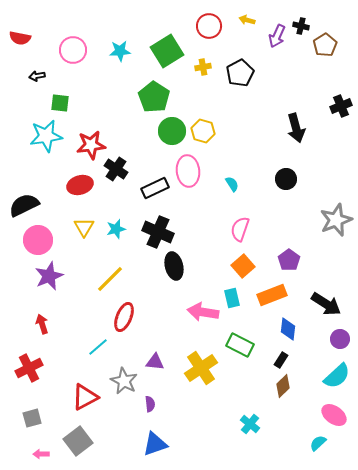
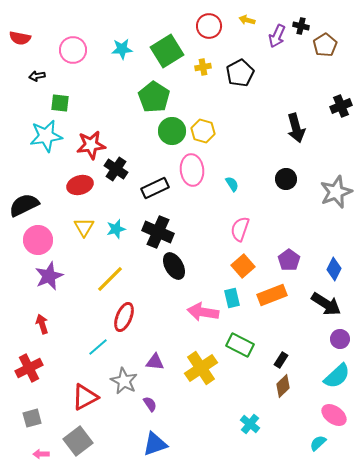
cyan star at (120, 51): moved 2 px right, 2 px up
pink ellipse at (188, 171): moved 4 px right, 1 px up
gray star at (336, 220): moved 28 px up
black ellipse at (174, 266): rotated 16 degrees counterclockwise
blue diamond at (288, 329): moved 46 px right, 60 px up; rotated 20 degrees clockwise
purple semicircle at (150, 404): rotated 28 degrees counterclockwise
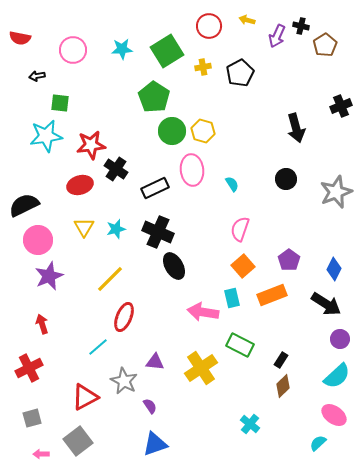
purple semicircle at (150, 404): moved 2 px down
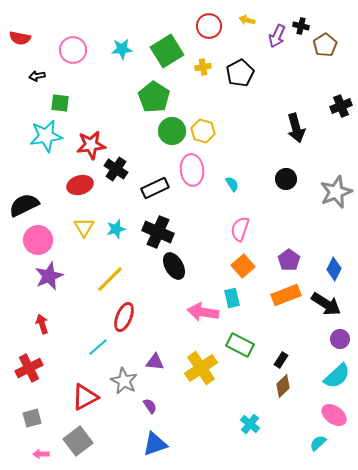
orange rectangle at (272, 295): moved 14 px right
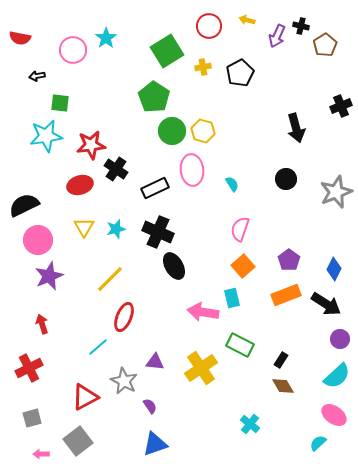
cyan star at (122, 49): moved 16 px left, 11 px up; rotated 30 degrees counterclockwise
brown diamond at (283, 386): rotated 75 degrees counterclockwise
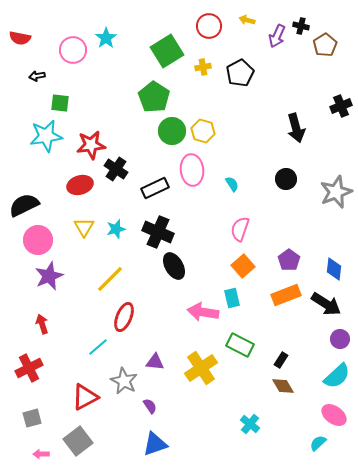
blue diamond at (334, 269): rotated 20 degrees counterclockwise
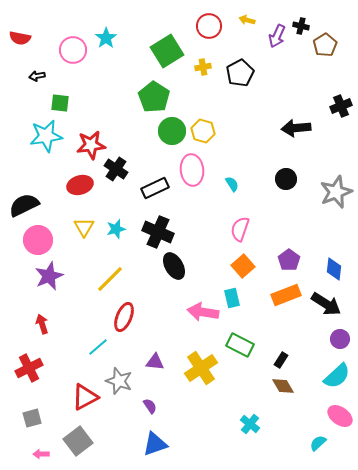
black arrow at (296, 128): rotated 100 degrees clockwise
gray star at (124, 381): moved 5 px left; rotated 8 degrees counterclockwise
pink ellipse at (334, 415): moved 6 px right, 1 px down
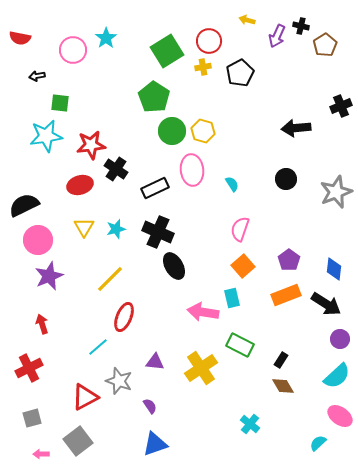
red circle at (209, 26): moved 15 px down
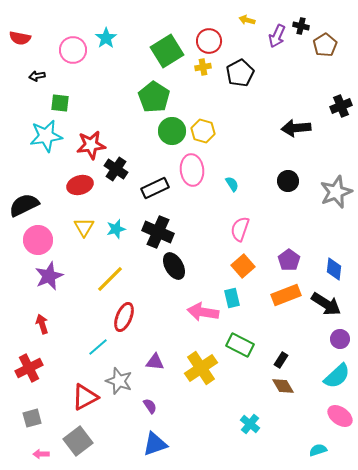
black circle at (286, 179): moved 2 px right, 2 px down
cyan semicircle at (318, 443): moved 7 px down; rotated 24 degrees clockwise
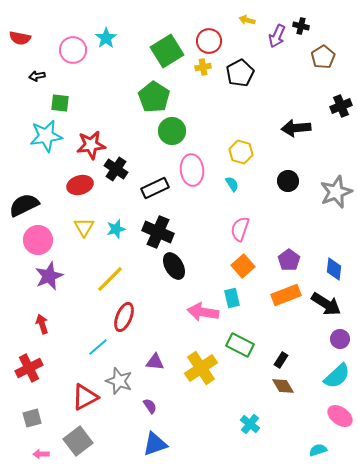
brown pentagon at (325, 45): moved 2 px left, 12 px down
yellow hexagon at (203, 131): moved 38 px right, 21 px down
